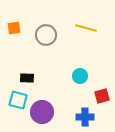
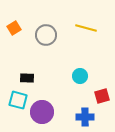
orange square: rotated 24 degrees counterclockwise
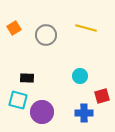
blue cross: moved 1 px left, 4 px up
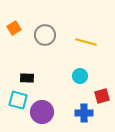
yellow line: moved 14 px down
gray circle: moved 1 px left
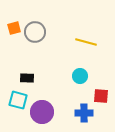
orange square: rotated 16 degrees clockwise
gray circle: moved 10 px left, 3 px up
red square: moved 1 px left; rotated 21 degrees clockwise
